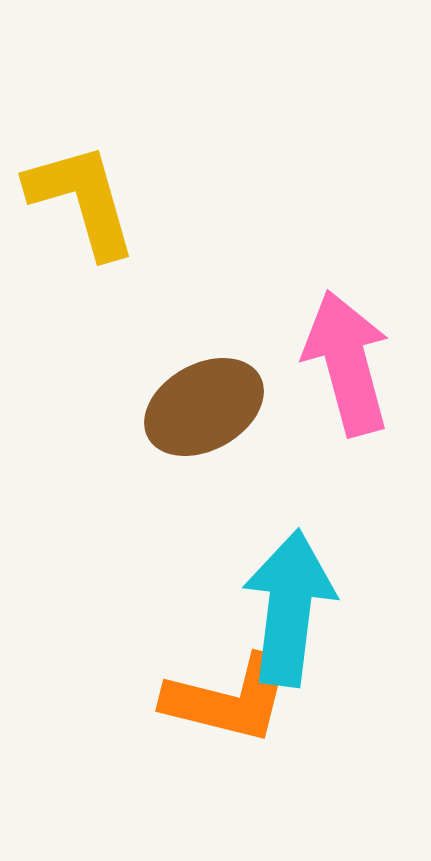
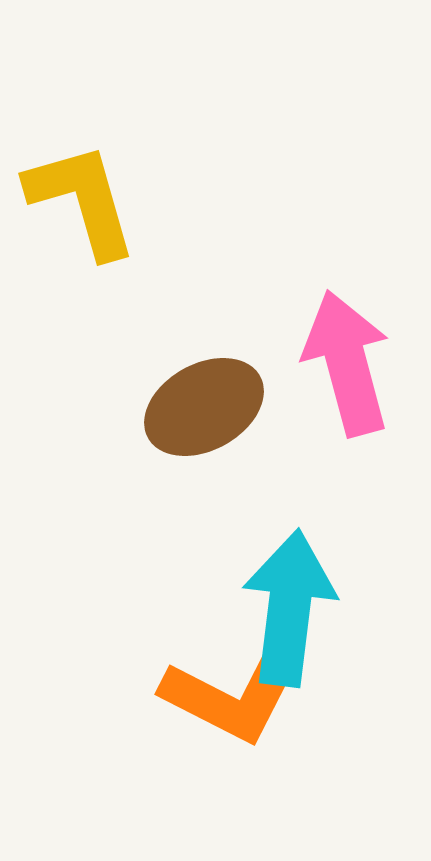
orange L-shape: rotated 13 degrees clockwise
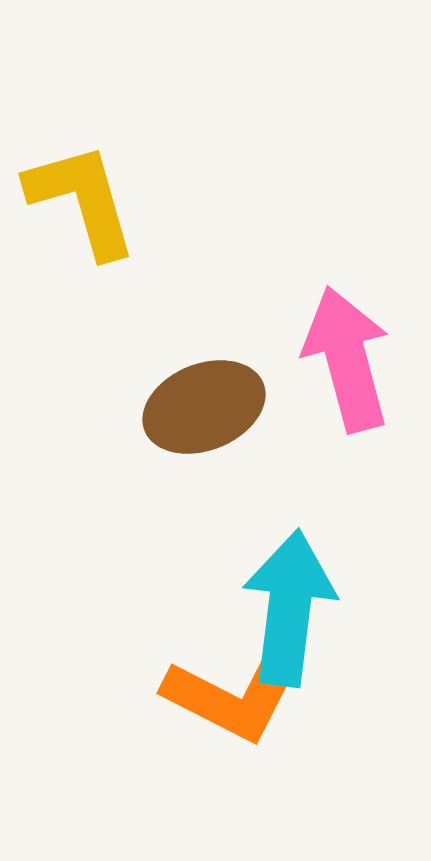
pink arrow: moved 4 px up
brown ellipse: rotated 7 degrees clockwise
orange L-shape: moved 2 px right, 1 px up
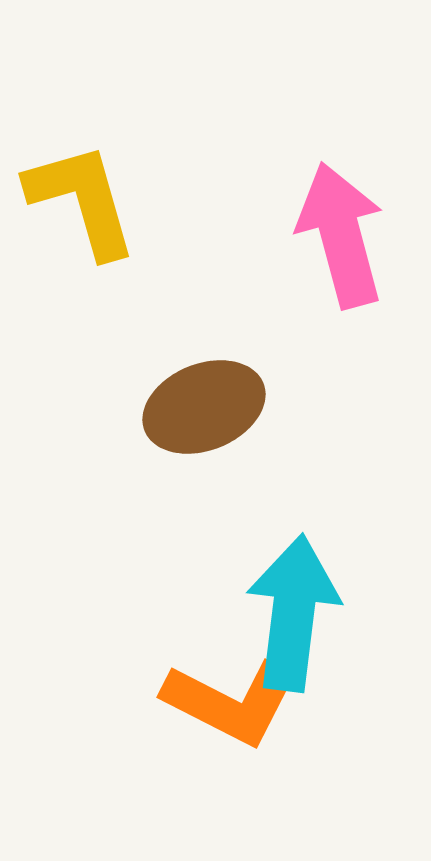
pink arrow: moved 6 px left, 124 px up
cyan arrow: moved 4 px right, 5 px down
orange L-shape: moved 4 px down
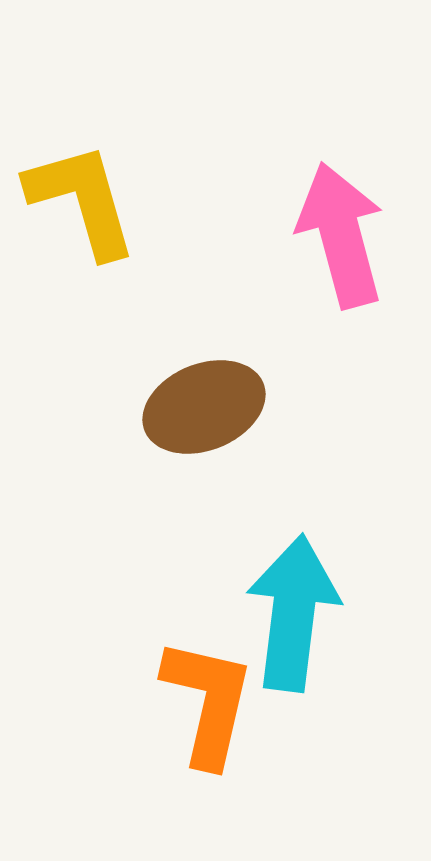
orange L-shape: moved 23 px left; rotated 104 degrees counterclockwise
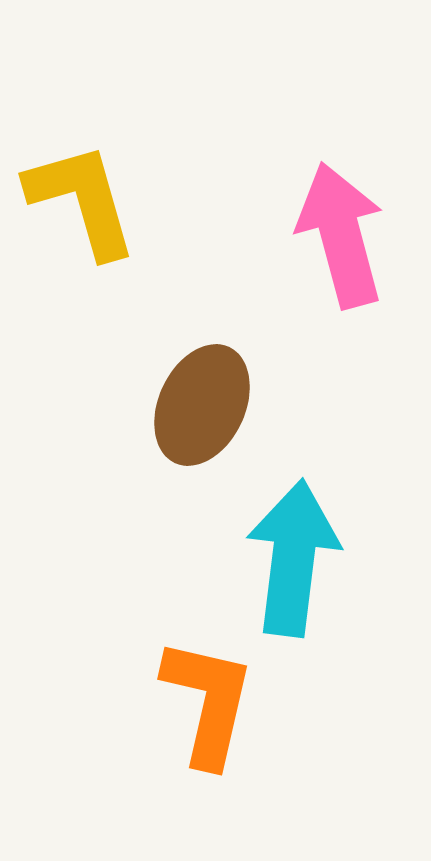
brown ellipse: moved 2 px left, 2 px up; rotated 43 degrees counterclockwise
cyan arrow: moved 55 px up
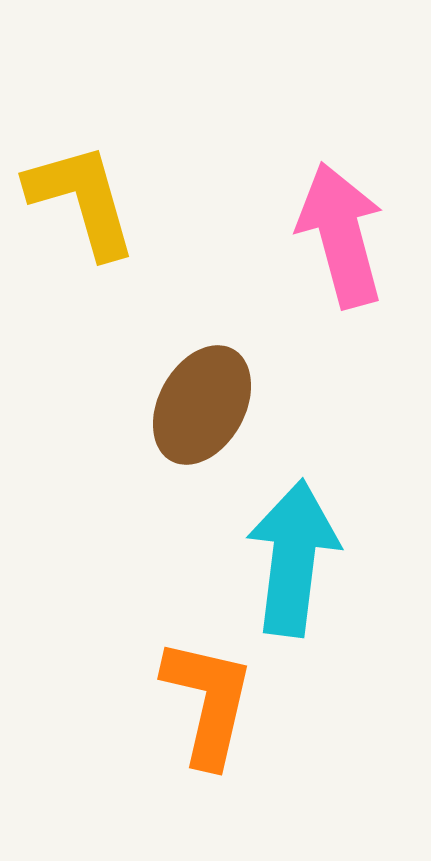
brown ellipse: rotated 4 degrees clockwise
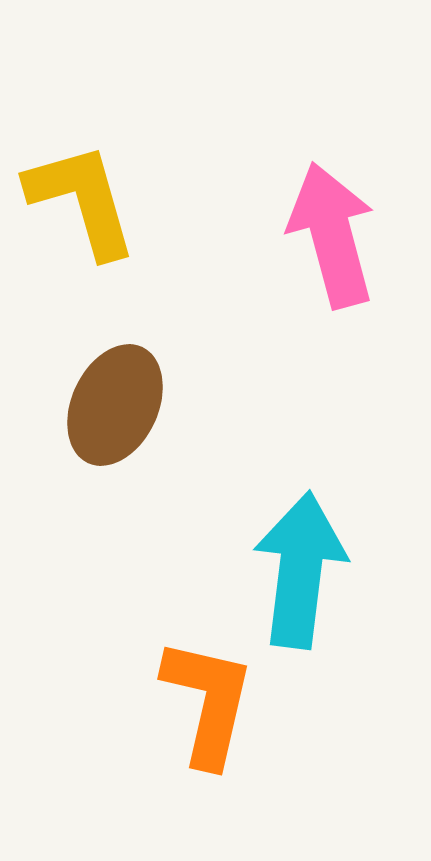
pink arrow: moved 9 px left
brown ellipse: moved 87 px left; rotated 4 degrees counterclockwise
cyan arrow: moved 7 px right, 12 px down
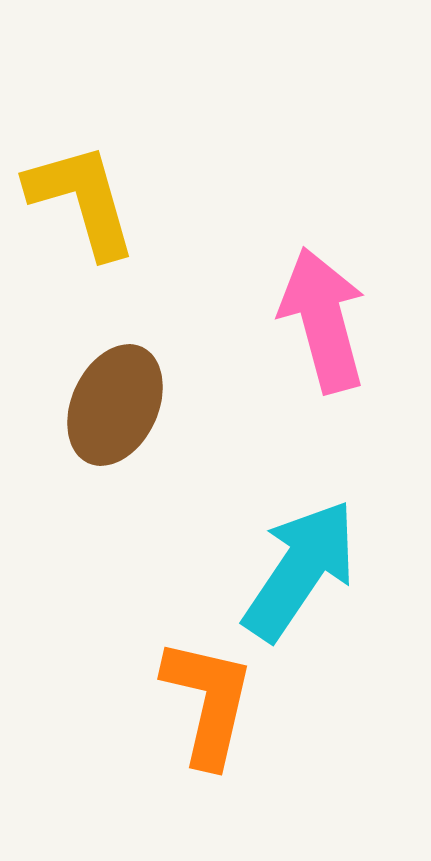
pink arrow: moved 9 px left, 85 px down
cyan arrow: rotated 27 degrees clockwise
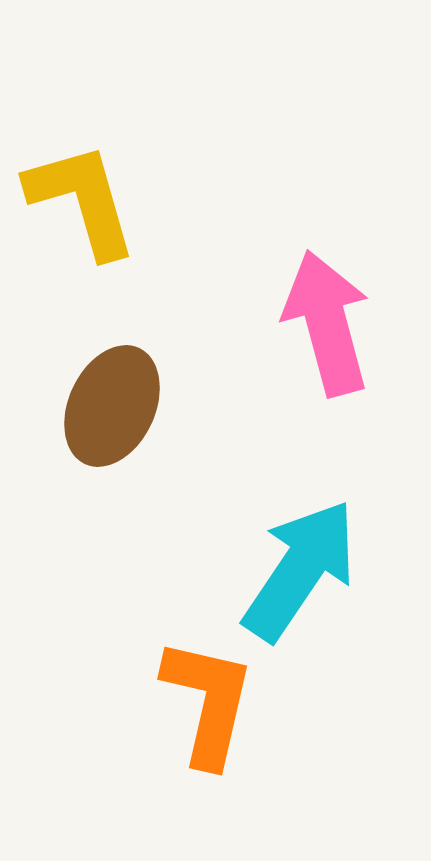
pink arrow: moved 4 px right, 3 px down
brown ellipse: moved 3 px left, 1 px down
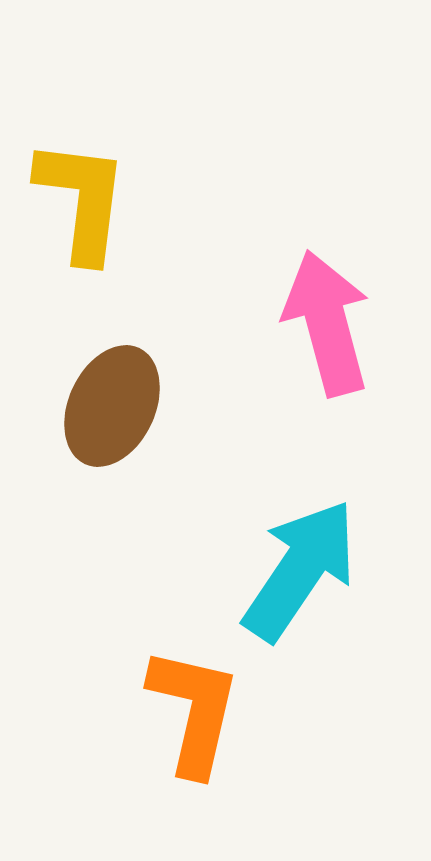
yellow L-shape: rotated 23 degrees clockwise
orange L-shape: moved 14 px left, 9 px down
